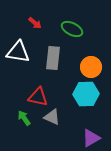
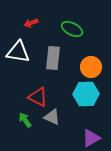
red arrow: moved 4 px left; rotated 120 degrees clockwise
red triangle: rotated 15 degrees clockwise
green arrow: moved 1 px right, 2 px down
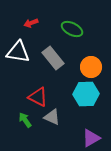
gray rectangle: rotated 45 degrees counterclockwise
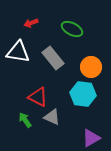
cyan hexagon: moved 3 px left; rotated 10 degrees clockwise
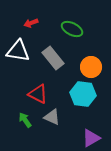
white triangle: moved 1 px up
red triangle: moved 3 px up
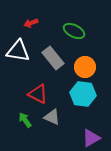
green ellipse: moved 2 px right, 2 px down
orange circle: moved 6 px left
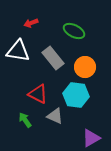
cyan hexagon: moved 7 px left, 1 px down
gray triangle: moved 3 px right, 1 px up
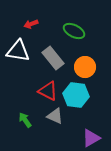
red arrow: moved 1 px down
red triangle: moved 10 px right, 3 px up
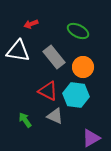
green ellipse: moved 4 px right
gray rectangle: moved 1 px right, 1 px up
orange circle: moved 2 px left
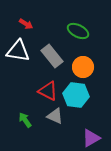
red arrow: moved 5 px left; rotated 128 degrees counterclockwise
gray rectangle: moved 2 px left, 1 px up
